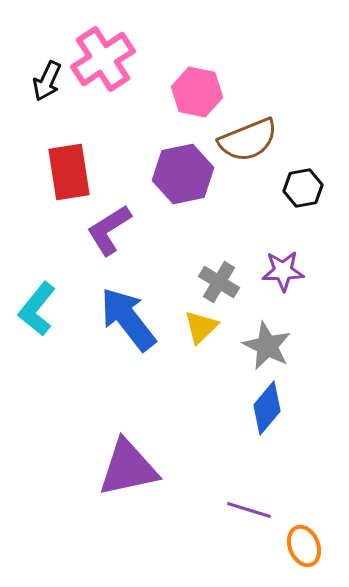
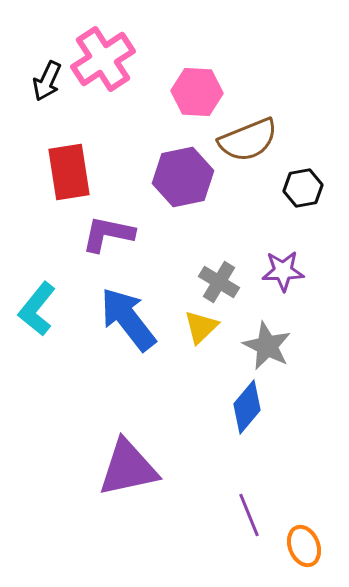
pink hexagon: rotated 9 degrees counterclockwise
purple hexagon: moved 3 px down
purple L-shape: moved 1 px left, 4 px down; rotated 44 degrees clockwise
blue diamond: moved 20 px left, 1 px up
purple line: moved 5 px down; rotated 51 degrees clockwise
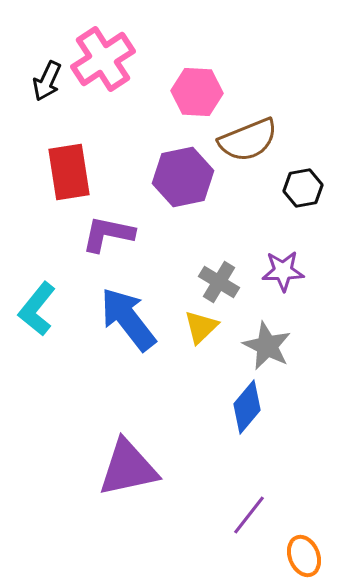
purple line: rotated 60 degrees clockwise
orange ellipse: moved 10 px down
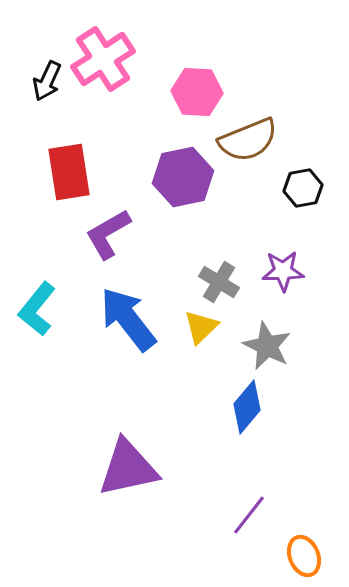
purple L-shape: rotated 42 degrees counterclockwise
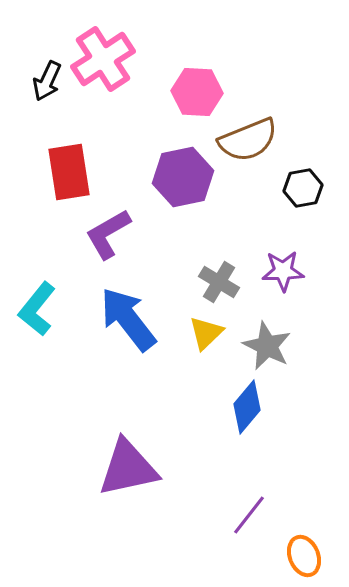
yellow triangle: moved 5 px right, 6 px down
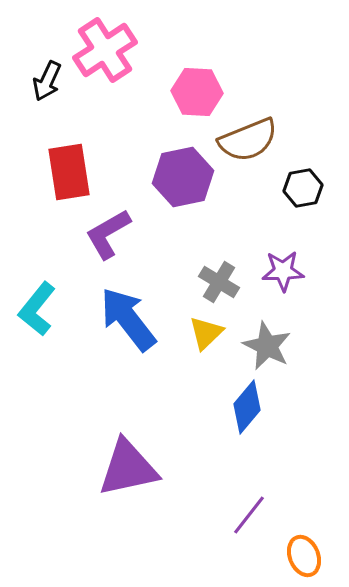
pink cross: moved 2 px right, 9 px up
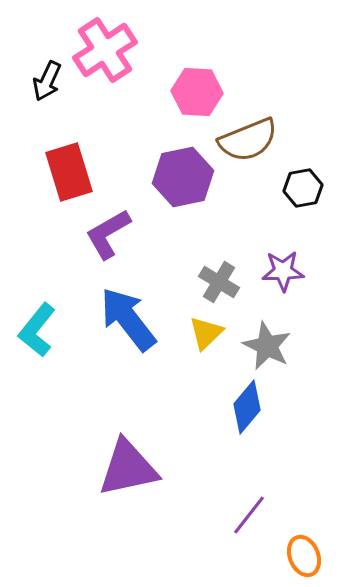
red rectangle: rotated 8 degrees counterclockwise
cyan L-shape: moved 21 px down
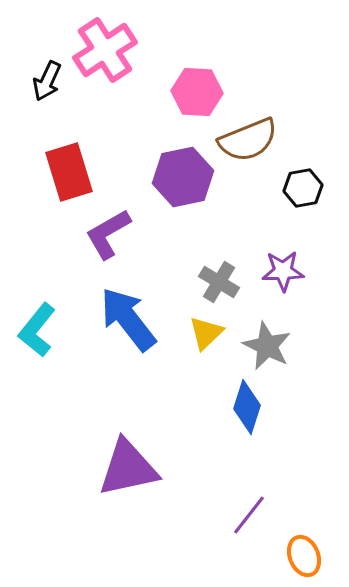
blue diamond: rotated 22 degrees counterclockwise
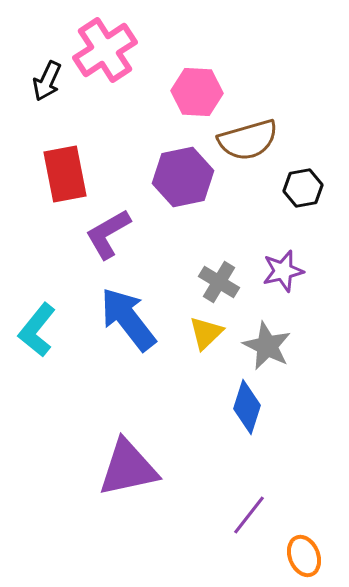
brown semicircle: rotated 6 degrees clockwise
red rectangle: moved 4 px left, 2 px down; rotated 6 degrees clockwise
purple star: rotated 12 degrees counterclockwise
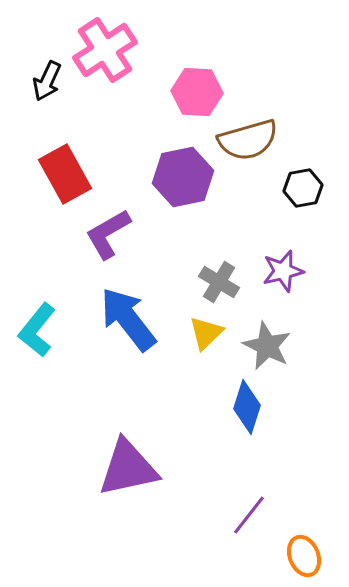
red rectangle: rotated 18 degrees counterclockwise
